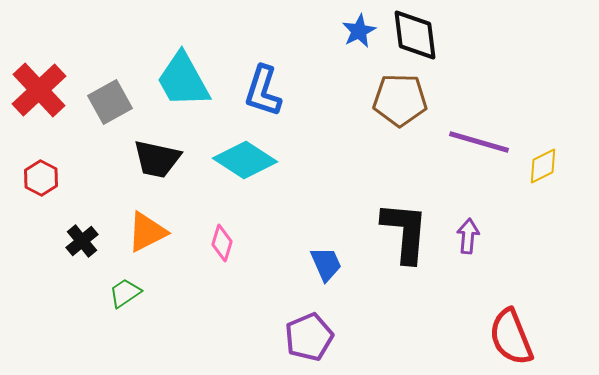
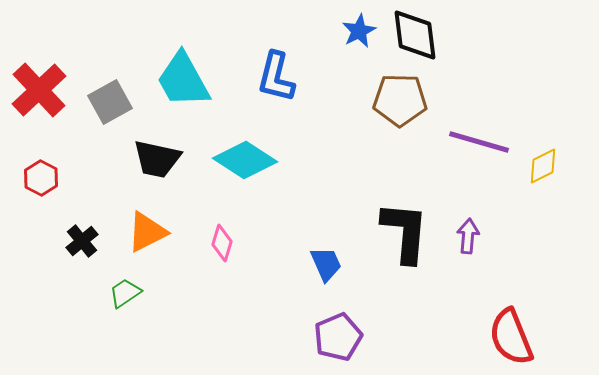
blue L-shape: moved 13 px right, 14 px up; rotated 4 degrees counterclockwise
purple pentagon: moved 29 px right
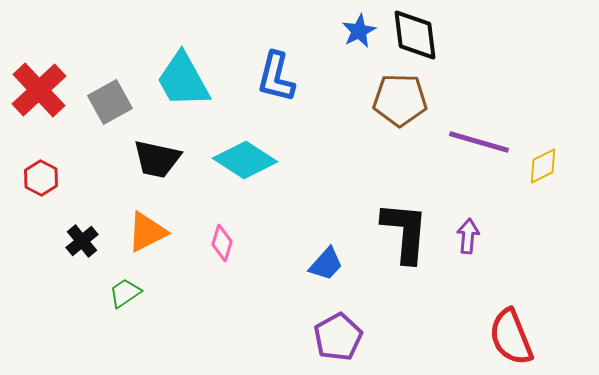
blue trapezoid: rotated 66 degrees clockwise
purple pentagon: rotated 6 degrees counterclockwise
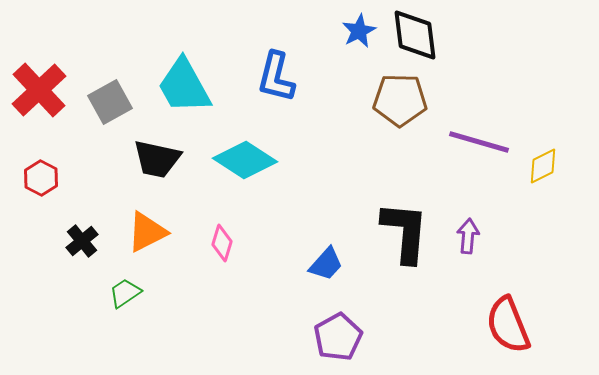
cyan trapezoid: moved 1 px right, 6 px down
red semicircle: moved 3 px left, 12 px up
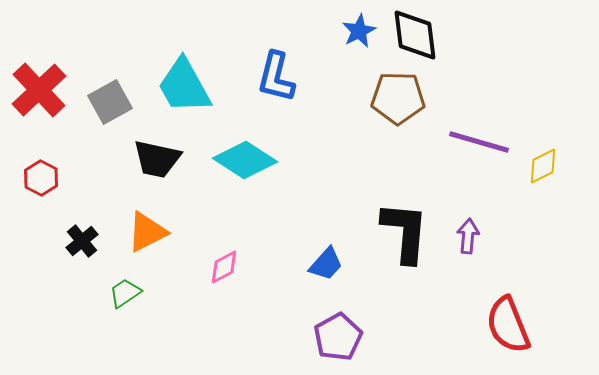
brown pentagon: moved 2 px left, 2 px up
pink diamond: moved 2 px right, 24 px down; rotated 45 degrees clockwise
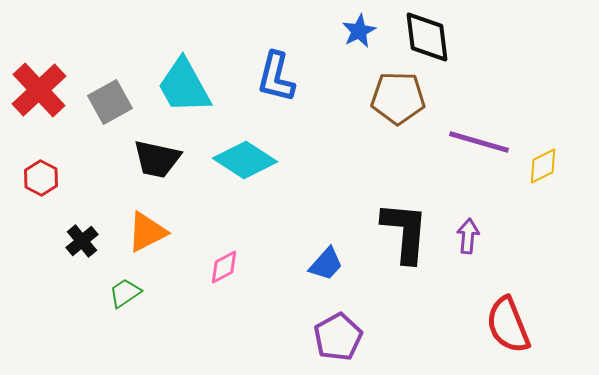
black diamond: moved 12 px right, 2 px down
